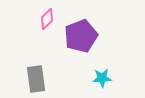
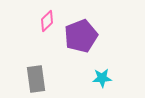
pink diamond: moved 2 px down
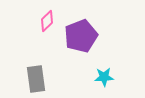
cyan star: moved 2 px right, 1 px up
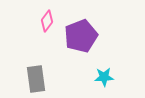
pink diamond: rotated 10 degrees counterclockwise
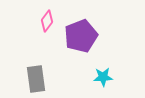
cyan star: moved 1 px left
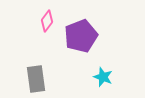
cyan star: rotated 24 degrees clockwise
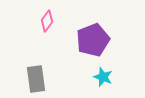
purple pentagon: moved 12 px right, 4 px down
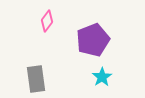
cyan star: moved 1 px left; rotated 18 degrees clockwise
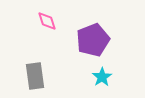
pink diamond: rotated 55 degrees counterclockwise
gray rectangle: moved 1 px left, 3 px up
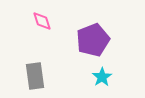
pink diamond: moved 5 px left
